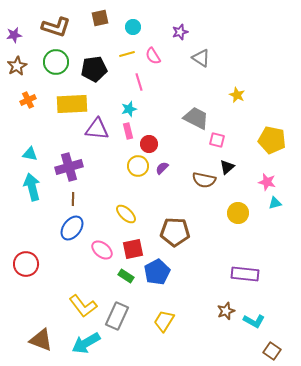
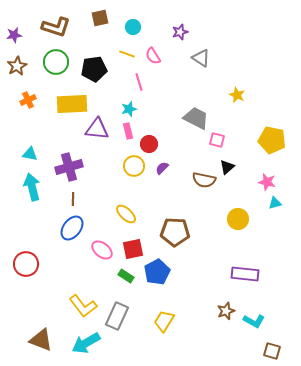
yellow line at (127, 54): rotated 35 degrees clockwise
yellow circle at (138, 166): moved 4 px left
yellow circle at (238, 213): moved 6 px down
brown square at (272, 351): rotated 18 degrees counterclockwise
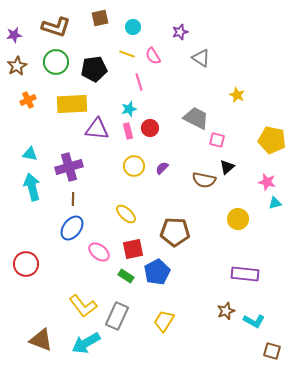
red circle at (149, 144): moved 1 px right, 16 px up
pink ellipse at (102, 250): moved 3 px left, 2 px down
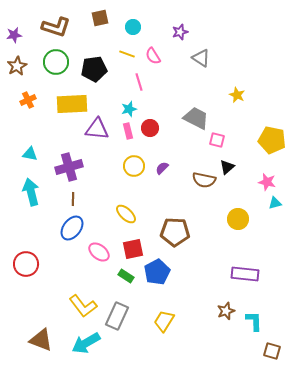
cyan arrow at (32, 187): moved 1 px left, 5 px down
cyan L-shape at (254, 321): rotated 120 degrees counterclockwise
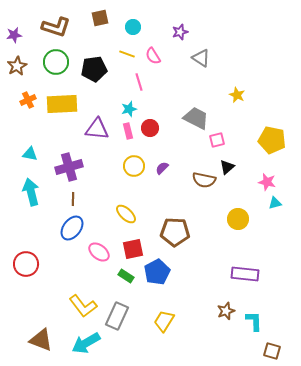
yellow rectangle at (72, 104): moved 10 px left
pink square at (217, 140): rotated 28 degrees counterclockwise
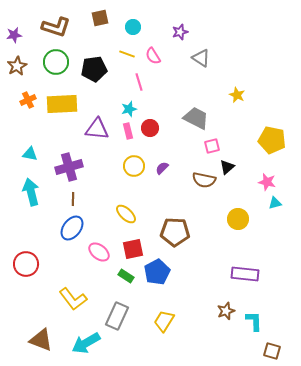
pink square at (217, 140): moved 5 px left, 6 px down
yellow L-shape at (83, 306): moved 10 px left, 7 px up
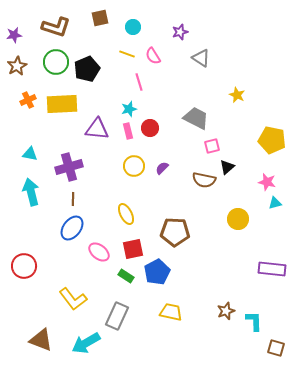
black pentagon at (94, 69): moved 7 px left; rotated 15 degrees counterclockwise
yellow ellipse at (126, 214): rotated 20 degrees clockwise
red circle at (26, 264): moved 2 px left, 2 px down
purple rectangle at (245, 274): moved 27 px right, 5 px up
yellow trapezoid at (164, 321): moved 7 px right, 9 px up; rotated 70 degrees clockwise
brown square at (272, 351): moved 4 px right, 3 px up
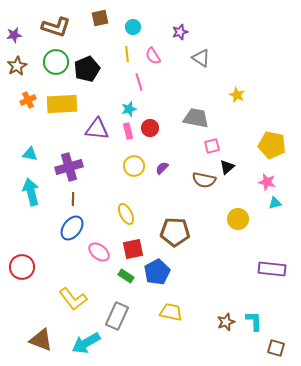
yellow line at (127, 54): rotated 63 degrees clockwise
gray trapezoid at (196, 118): rotated 16 degrees counterclockwise
yellow pentagon at (272, 140): moved 5 px down
red circle at (24, 266): moved 2 px left, 1 px down
brown star at (226, 311): moved 11 px down
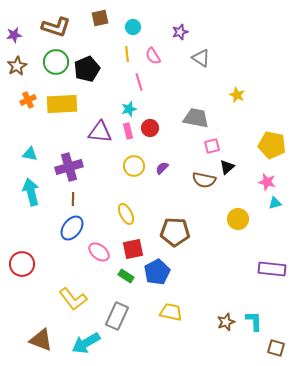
purple triangle at (97, 129): moved 3 px right, 3 px down
red circle at (22, 267): moved 3 px up
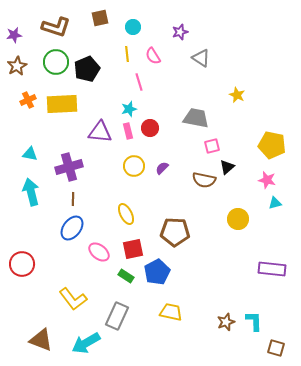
pink star at (267, 182): moved 2 px up
